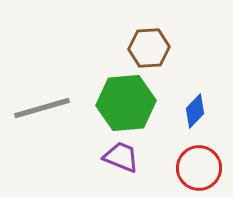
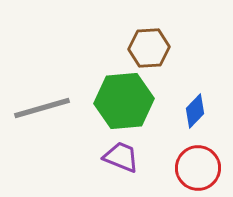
green hexagon: moved 2 px left, 2 px up
red circle: moved 1 px left
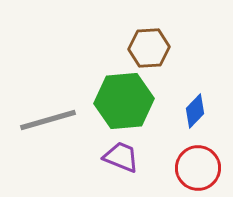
gray line: moved 6 px right, 12 px down
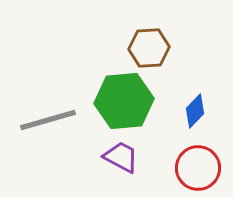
purple trapezoid: rotated 6 degrees clockwise
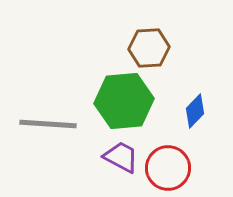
gray line: moved 4 px down; rotated 20 degrees clockwise
red circle: moved 30 px left
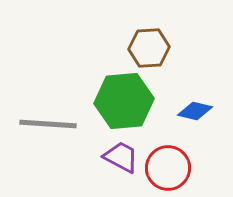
blue diamond: rotated 60 degrees clockwise
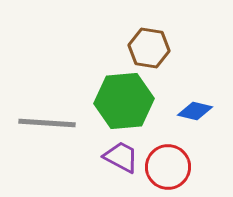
brown hexagon: rotated 12 degrees clockwise
gray line: moved 1 px left, 1 px up
red circle: moved 1 px up
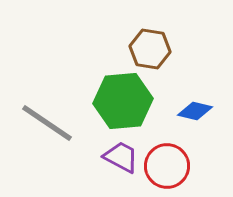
brown hexagon: moved 1 px right, 1 px down
green hexagon: moved 1 px left
gray line: rotated 30 degrees clockwise
red circle: moved 1 px left, 1 px up
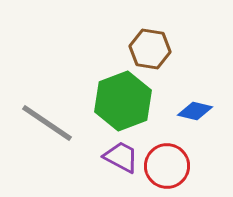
green hexagon: rotated 16 degrees counterclockwise
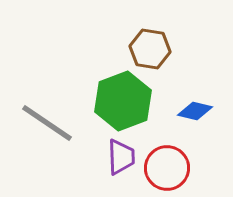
purple trapezoid: rotated 60 degrees clockwise
red circle: moved 2 px down
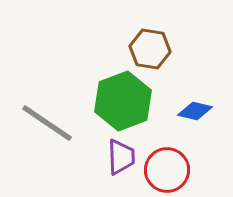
red circle: moved 2 px down
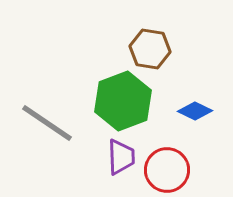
blue diamond: rotated 12 degrees clockwise
